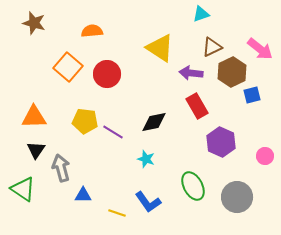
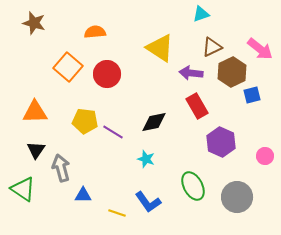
orange semicircle: moved 3 px right, 1 px down
orange triangle: moved 1 px right, 5 px up
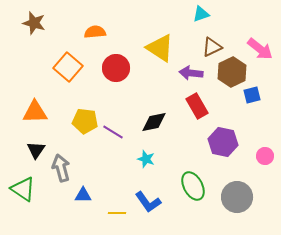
red circle: moved 9 px right, 6 px up
purple hexagon: moved 2 px right; rotated 12 degrees counterclockwise
yellow line: rotated 18 degrees counterclockwise
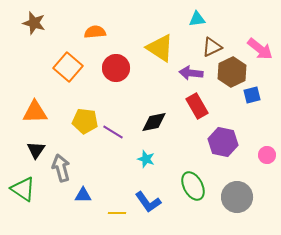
cyan triangle: moved 4 px left, 5 px down; rotated 12 degrees clockwise
pink circle: moved 2 px right, 1 px up
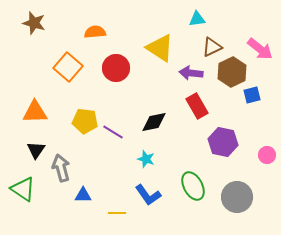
blue L-shape: moved 7 px up
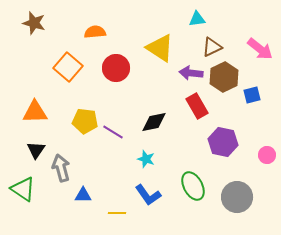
brown hexagon: moved 8 px left, 5 px down
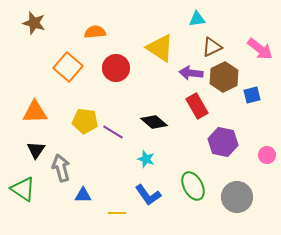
black diamond: rotated 52 degrees clockwise
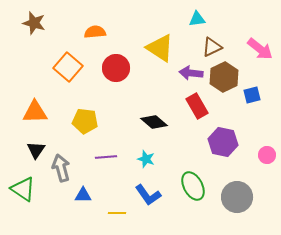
purple line: moved 7 px left, 25 px down; rotated 35 degrees counterclockwise
